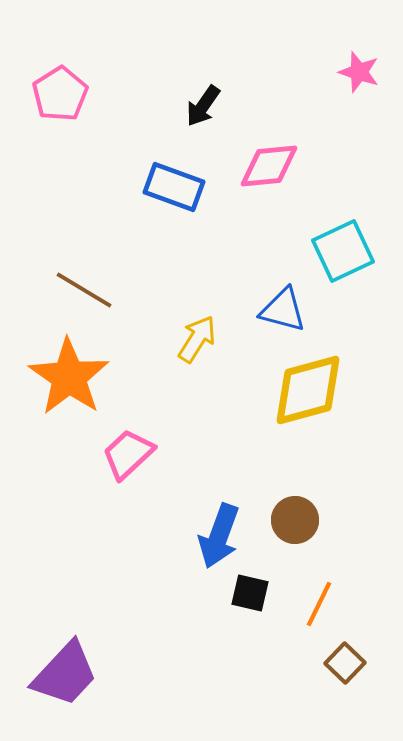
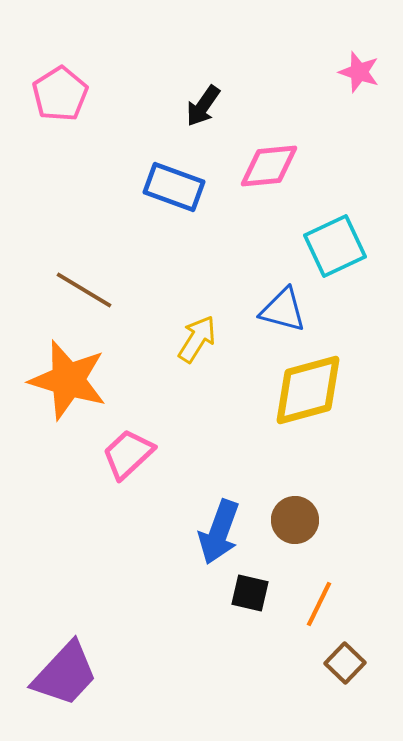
cyan square: moved 8 px left, 5 px up
orange star: moved 1 px left, 3 px down; rotated 18 degrees counterclockwise
blue arrow: moved 4 px up
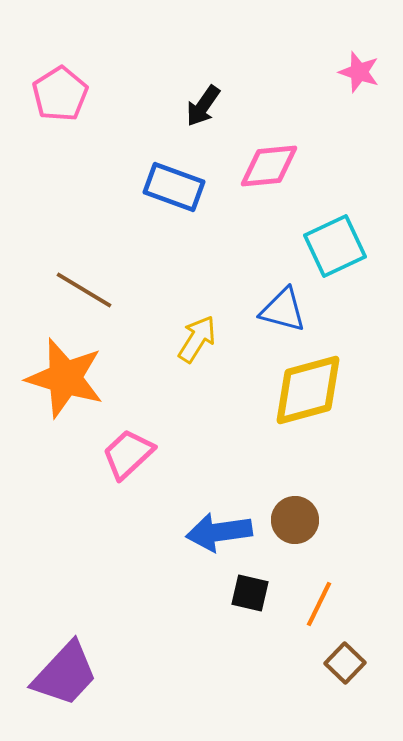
orange star: moved 3 px left, 2 px up
blue arrow: rotated 62 degrees clockwise
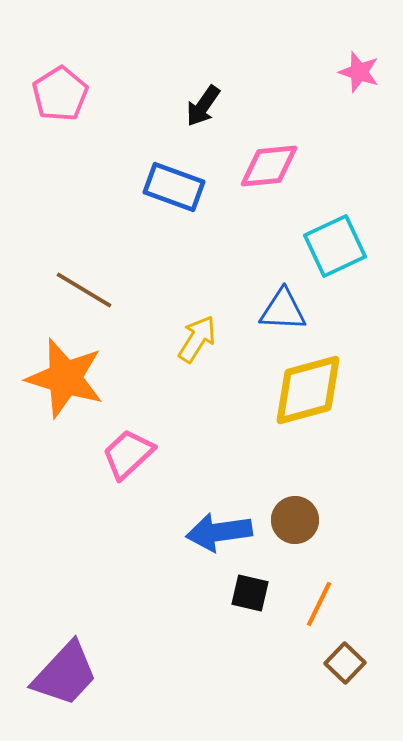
blue triangle: rotated 12 degrees counterclockwise
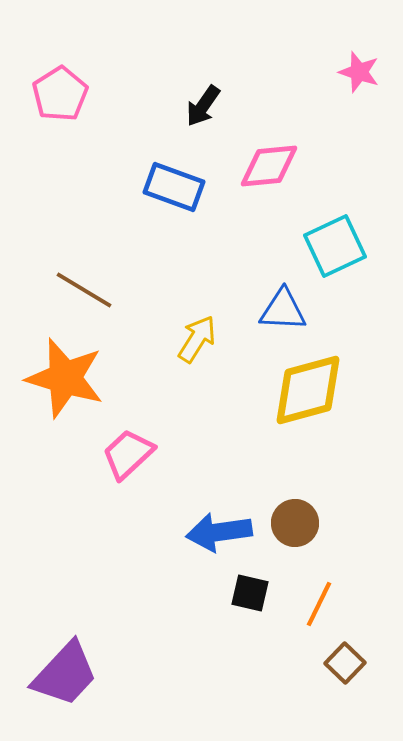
brown circle: moved 3 px down
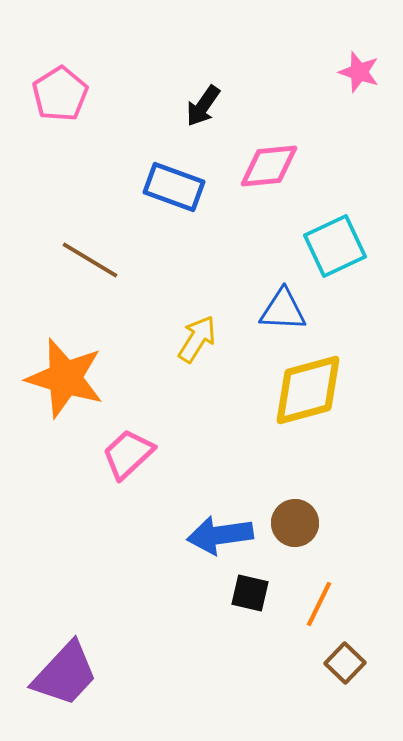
brown line: moved 6 px right, 30 px up
blue arrow: moved 1 px right, 3 px down
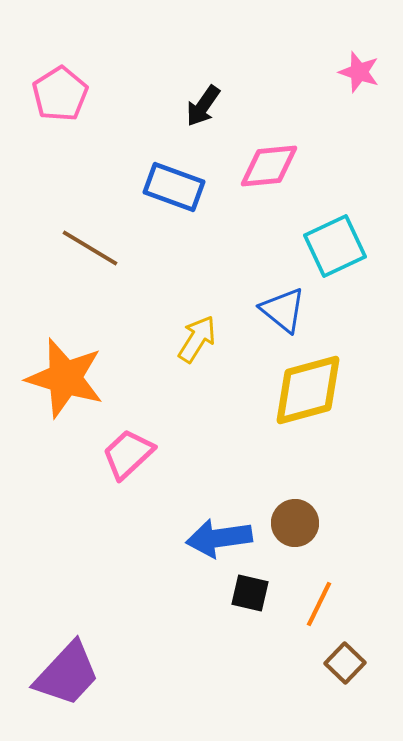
brown line: moved 12 px up
blue triangle: rotated 36 degrees clockwise
blue arrow: moved 1 px left, 3 px down
purple trapezoid: moved 2 px right
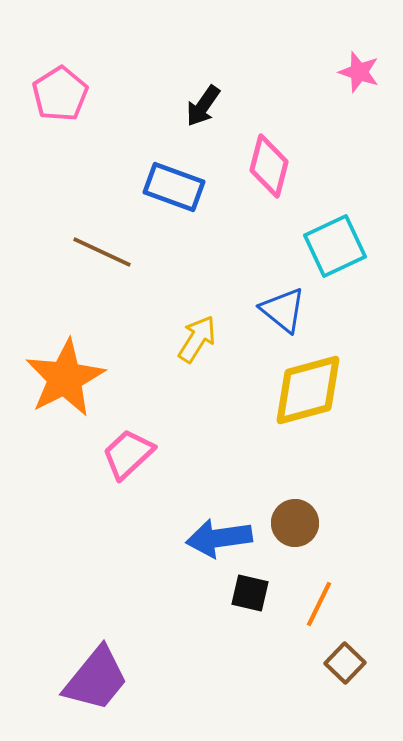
pink diamond: rotated 70 degrees counterclockwise
brown line: moved 12 px right, 4 px down; rotated 6 degrees counterclockwise
orange star: rotated 28 degrees clockwise
purple trapezoid: moved 29 px right, 5 px down; rotated 4 degrees counterclockwise
